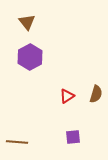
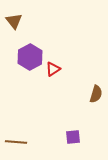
brown triangle: moved 13 px left, 1 px up
red triangle: moved 14 px left, 27 px up
brown line: moved 1 px left
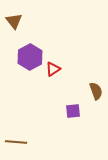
brown semicircle: moved 3 px up; rotated 36 degrees counterclockwise
purple square: moved 26 px up
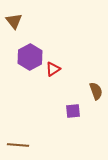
brown line: moved 2 px right, 3 px down
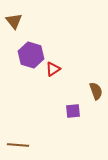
purple hexagon: moved 1 px right, 2 px up; rotated 15 degrees counterclockwise
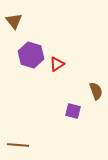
red triangle: moved 4 px right, 5 px up
purple square: rotated 21 degrees clockwise
